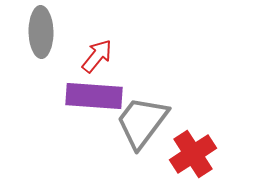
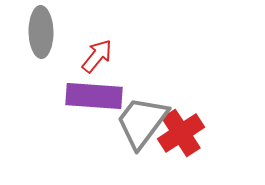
red cross: moved 12 px left, 21 px up
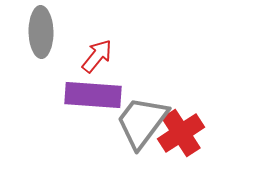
purple rectangle: moved 1 px left, 1 px up
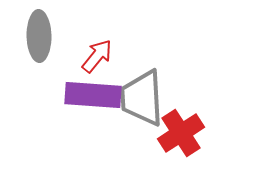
gray ellipse: moved 2 px left, 4 px down
gray trapezoid: moved 24 px up; rotated 40 degrees counterclockwise
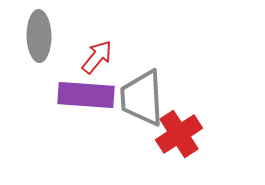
red arrow: moved 1 px down
purple rectangle: moved 7 px left
red cross: moved 2 px left, 1 px down
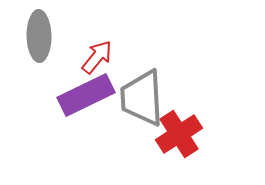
purple rectangle: rotated 30 degrees counterclockwise
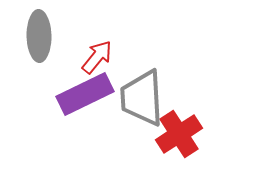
purple rectangle: moved 1 px left, 1 px up
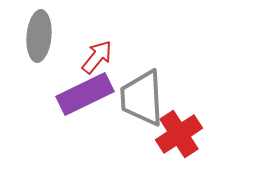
gray ellipse: rotated 6 degrees clockwise
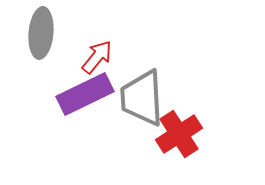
gray ellipse: moved 2 px right, 3 px up
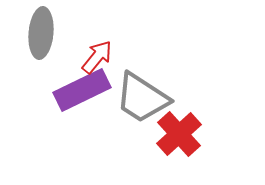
purple rectangle: moved 3 px left, 4 px up
gray trapezoid: rotated 54 degrees counterclockwise
red cross: rotated 9 degrees counterclockwise
